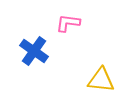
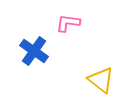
yellow triangle: rotated 32 degrees clockwise
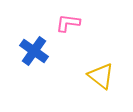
yellow triangle: moved 4 px up
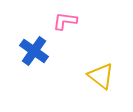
pink L-shape: moved 3 px left, 2 px up
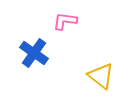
blue cross: moved 2 px down
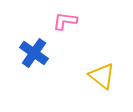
yellow triangle: moved 1 px right
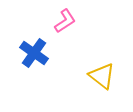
pink L-shape: rotated 140 degrees clockwise
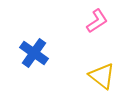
pink L-shape: moved 32 px right
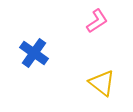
yellow triangle: moved 7 px down
